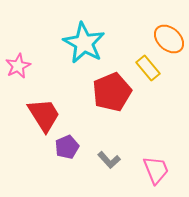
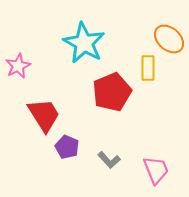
yellow rectangle: rotated 40 degrees clockwise
purple pentagon: rotated 25 degrees counterclockwise
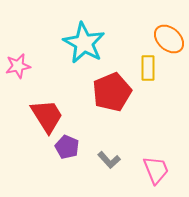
pink star: rotated 15 degrees clockwise
red trapezoid: moved 3 px right, 1 px down
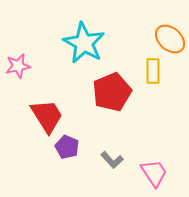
orange ellipse: moved 1 px right
yellow rectangle: moved 5 px right, 3 px down
gray L-shape: moved 3 px right
pink trapezoid: moved 2 px left, 3 px down; rotated 12 degrees counterclockwise
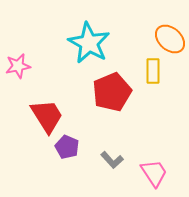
cyan star: moved 5 px right
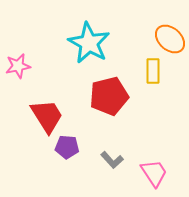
red pentagon: moved 3 px left, 4 px down; rotated 9 degrees clockwise
purple pentagon: rotated 20 degrees counterclockwise
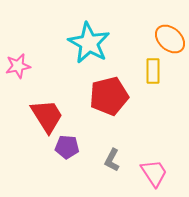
gray L-shape: rotated 70 degrees clockwise
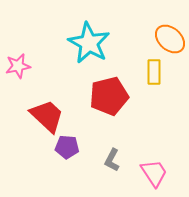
yellow rectangle: moved 1 px right, 1 px down
red trapezoid: rotated 15 degrees counterclockwise
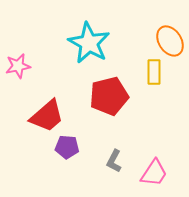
orange ellipse: moved 2 px down; rotated 16 degrees clockwise
red trapezoid: rotated 96 degrees clockwise
gray L-shape: moved 2 px right, 1 px down
pink trapezoid: rotated 68 degrees clockwise
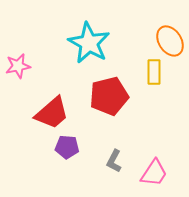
red trapezoid: moved 5 px right, 3 px up
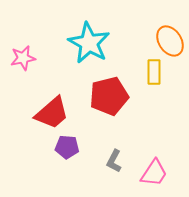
pink star: moved 5 px right, 8 px up
